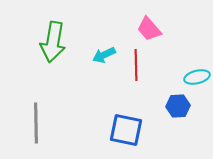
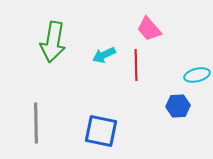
cyan ellipse: moved 2 px up
blue square: moved 25 px left, 1 px down
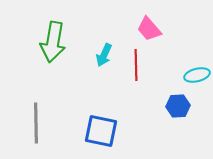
cyan arrow: rotated 40 degrees counterclockwise
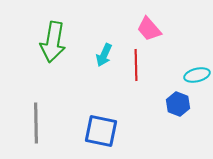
blue hexagon: moved 2 px up; rotated 25 degrees clockwise
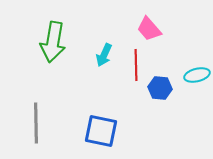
blue hexagon: moved 18 px left, 16 px up; rotated 15 degrees counterclockwise
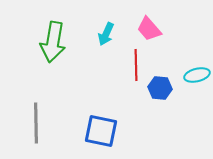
cyan arrow: moved 2 px right, 21 px up
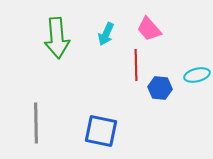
green arrow: moved 4 px right, 4 px up; rotated 15 degrees counterclockwise
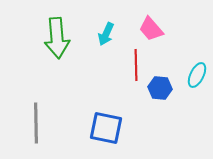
pink trapezoid: moved 2 px right
cyan ellipse: rotated 50 degrees counterclockwise
blue square: moved 5 px right, 3 px up
